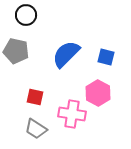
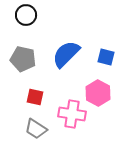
gray pentagon: moved 7 px right, 8 px down
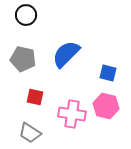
blue square: moved 2 px right, 16 px down
pink hexagon: moved 8 px right, 13 px down; rotated 15 degrees counterclockwise
gray trapezoid: moved 6 px left, 4 px down
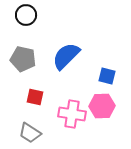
blue semicircle: moved 2 px down
blue square: moved 1 px left, 3 px down
pink hexagon: moved 4 px left; rotated 15 degrees counterclockwise
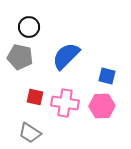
black circle: moved 3 px right, 12 px down
gray pentagon: moved 3 px left, 2 px up
pink cross: moved 7 px left, 11 px up
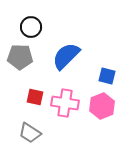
black circle: moved 2 px right
gray pentagon: rotated 10 degrees counterclockwise
pink hexagon: rotated 20 degrees counterclockwise
